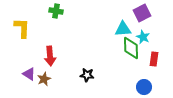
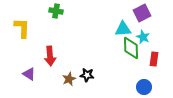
brown star: moved 25 px right
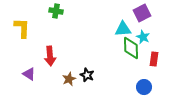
black star: rotated 16 degrees clockwise
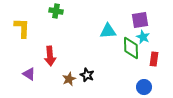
purple square: moved 2 px left, 7 px down; rotated 18 degrees clockwise
cyan triangle: moved 15 px left, 2 px down
